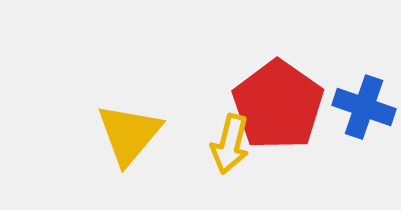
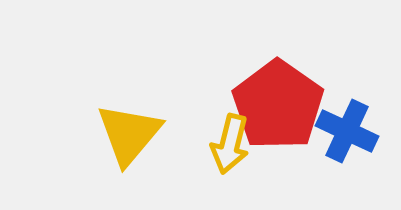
blue cross: moved 17 px left, 24 px down; rotated 6 degrees clockwise
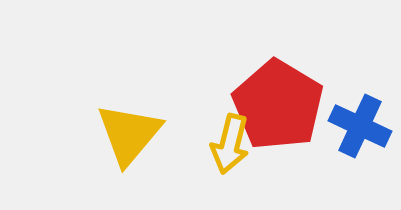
red pentagon: rotated 4 degrees counterclockwise
blue cross: moved 13 px right, 5 px up
